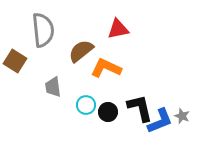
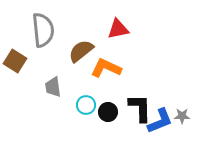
black L-shape: rotated 12 degrees clockwise
gray star: rotated 21 degrees counterclockwise
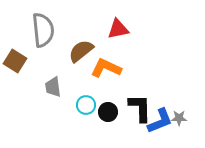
gray star: moved 3 px left, 2 px down
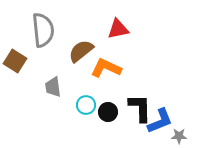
gray star: moved 18 px down
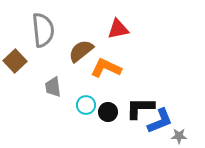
brown square: rotated 15 degrees clockwise
black L-shape: rotated 88 degrees counterclockwise
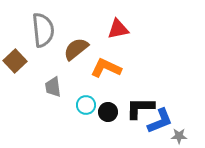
brown semicircle: moved 5 px left, 2 px up
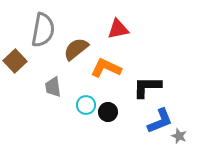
gray semicircle: rotated 16 degrees clockwise
black L-shape: moved 7 px right, 21 px up
gray star: rotated 21 degrees clockwise
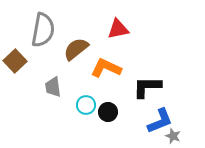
gray star: moved 6 px left
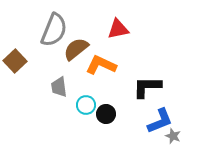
gray semicircle: moved 11 px right; rotated 12 degrees clockwise
orange L-shape: moved 5 px left, 3 px up
gray trapezoid: moved 6 px right
black circle: moved 2 px left, 2 px down
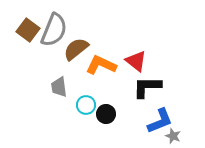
red triangle: moved 18 px right, 32 px down; rotated 50 degrees clockwise
brown square: moved 13 px right, 31 px up; rotated 10 degrees counterclockwise
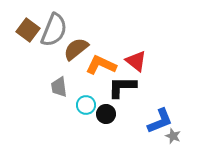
black L-shape: moved 25 px left
